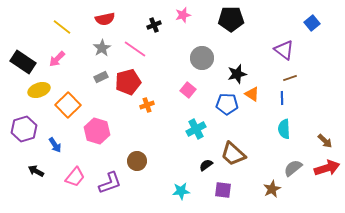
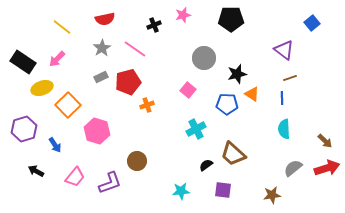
gray circle: moved 2 px right
yellow ellipse: moved 3 px right, 2 px up
brown star: moved 6 px down; rotated 18 degrees clockwise
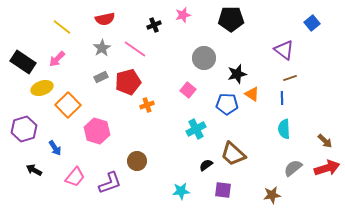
blue arrow: moved 3 px down
black arrow: moved 2 px left, 1 px up
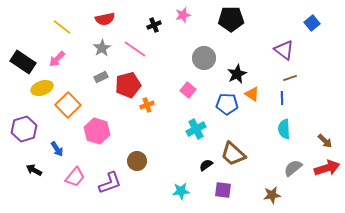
black star: rotated 12 degrees counterclockwise
red pentagon: moved 3 px down
blue arrow: moved 2 px right, 1 px down
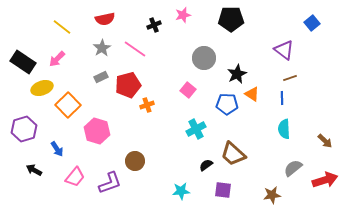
brown circle: moved 2 px left
red arrow: moved 2 px left, 12 px down
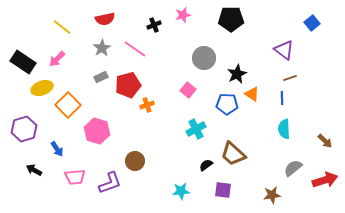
pink trapezoid: rotated 45 degrees clockwise
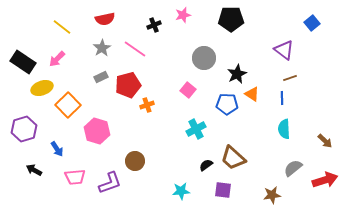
brown trapezoid: moved 4 px down
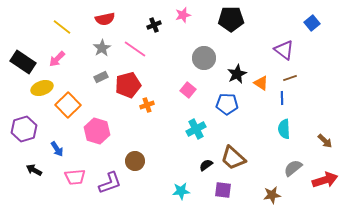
orange triangle: moved 9 px right, 11 px up
